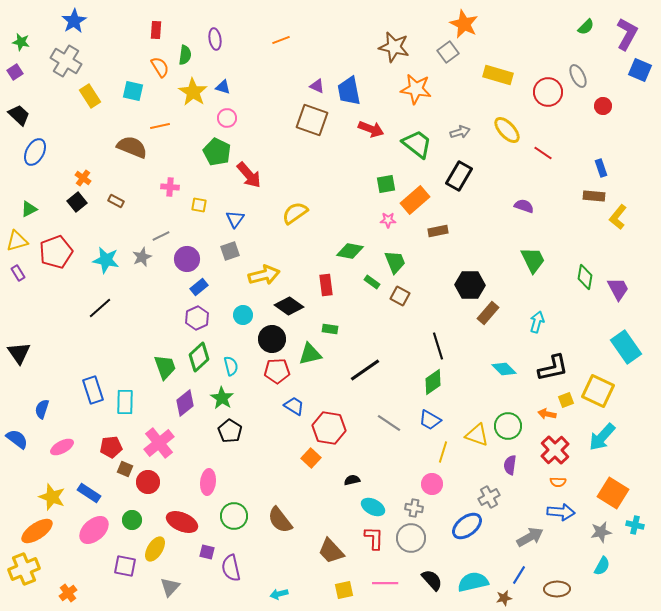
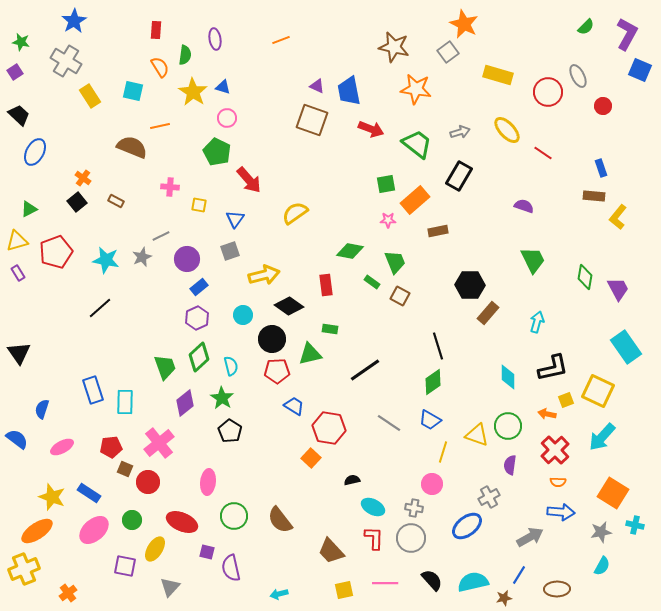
red arrow at (249, 175): moved 5 px down
cyan diamond at (504, 369): moved 4 px right, 8 px down; rotated 45 degrees clockwise
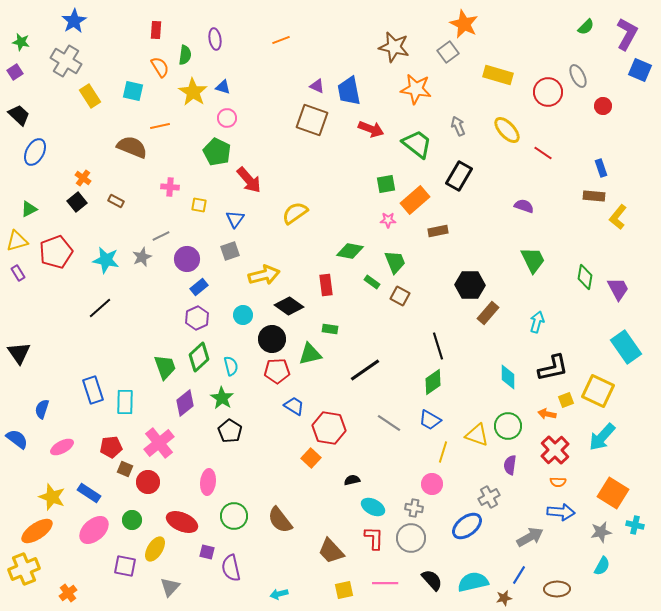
gray arrow at (460, 132): moved 2 px left, 6 px up; rotated 96 degrees counterclockwise
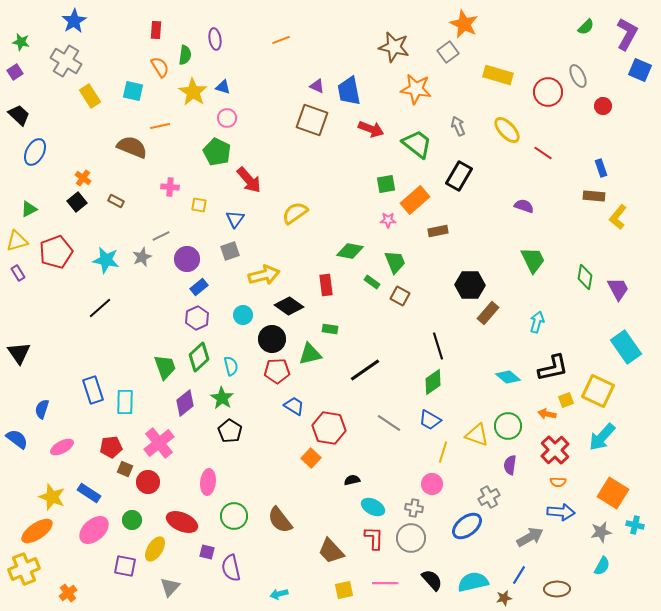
cyan diamond at (508, 377): rotated 50 degrees counterclockwise
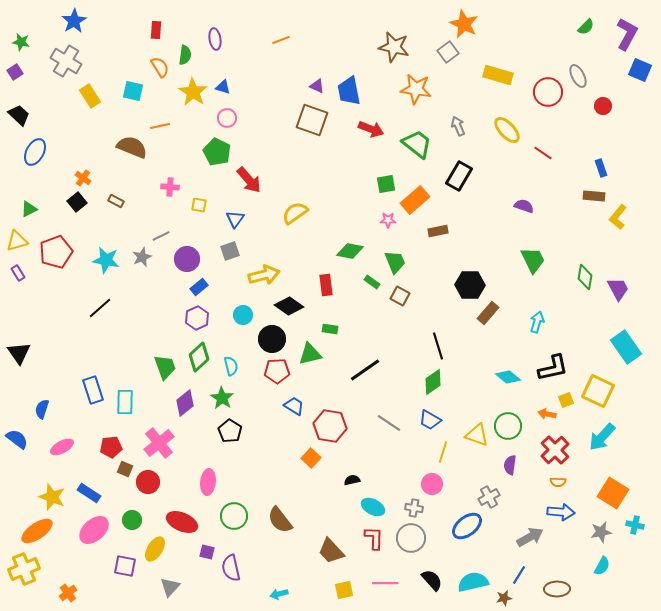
red hexagon at (329, 428): moved 1 px right, 2 px up
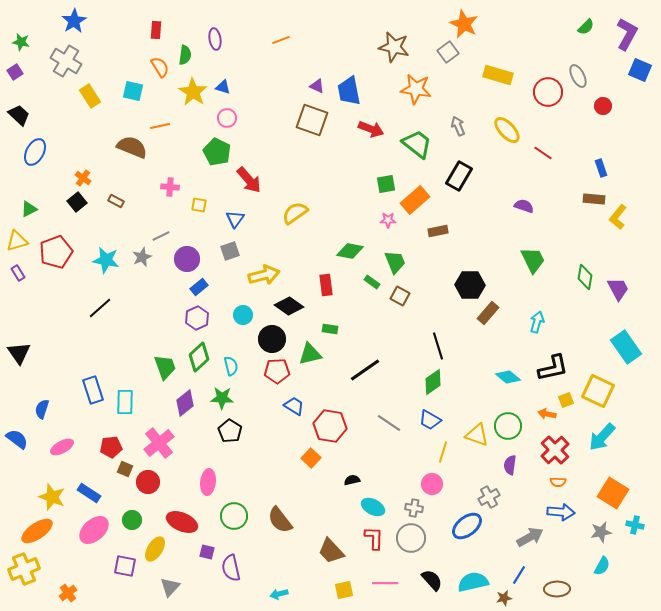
brown rectangle at (594, 196): moved 3 px down
green star at (222, 398): rotated 30 degrees counterclockwise
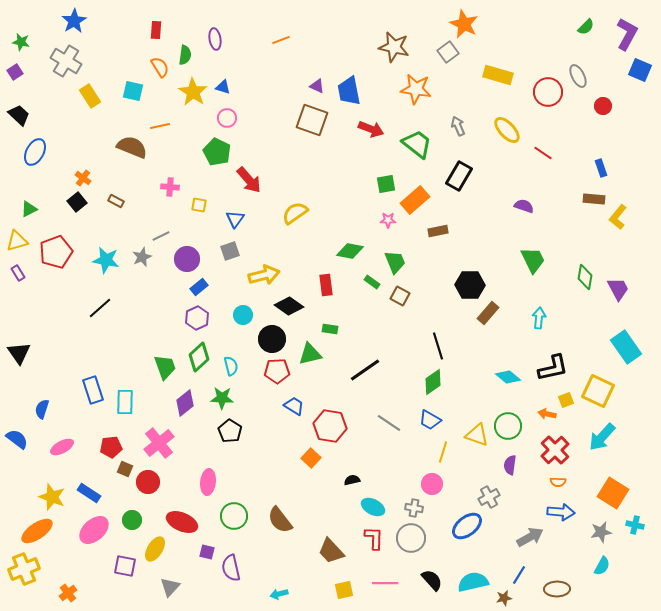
cyan arrow at (537, 322): moved 2 px right, 4 px up; rotated 10 degrees counterclockwise
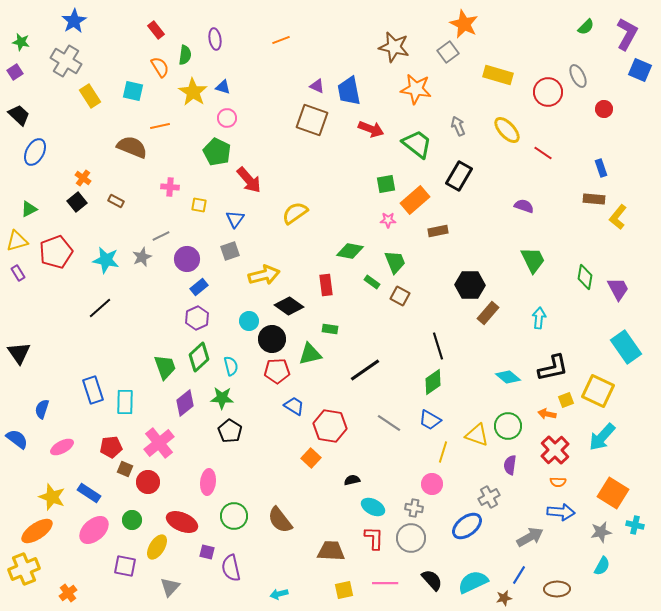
red rectangle at (156, 30): rotated 42 degrees counterclockwise
red circle at (603, 106): moved 1 px right, 3 px down
cyan circle at (243, 315): moved 6 px right, 6 px down
yellow ellipse at (155, 549): moved 2 px right, 2 px up
brown trapezoid at (331, 551): rotated 136 degrees clockwise
cyan semicircle at (473, 582): rotated 12 degrees counterclockwise
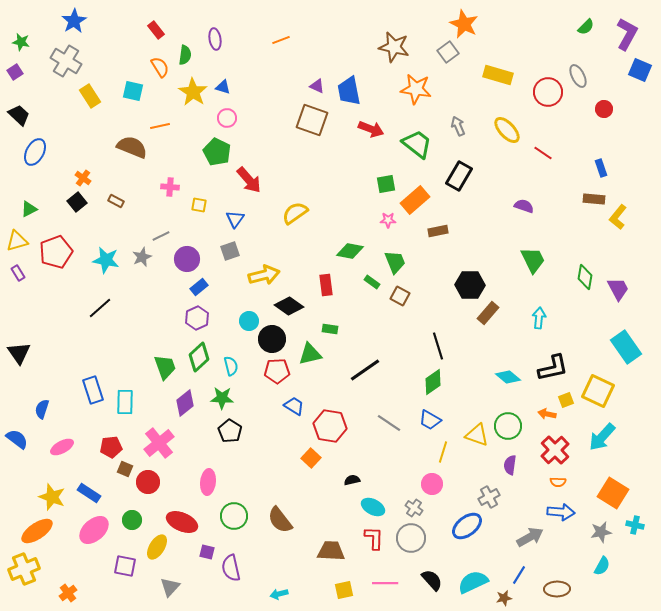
gray cross at (414, 508): rotated 24 degrees clockwise
